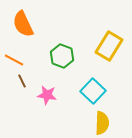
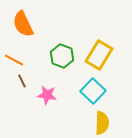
yellow rectangle: moved 10 px left, 9 px down
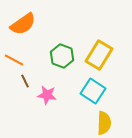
orange semicircle: rotated 100 degrees counterclockwise
brown line: moved 3 px right
cyan square: rotated 10 degrees counterclockwise
yellow semicircle: moved 2 px right
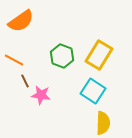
orange semicircle: moved 2 px left, 3 px up
pink star: moved 6 px left
yellow semicircle: moved 1 px left
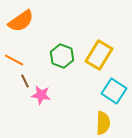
cyan square: moved 21 px right
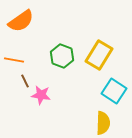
orange line: rotated 18 degrees counterclockwise
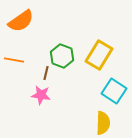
brown line: moved 21 px right, 8 px up; rotated 40 degrees clockwise
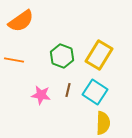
brown line: moved 22 px right, 17 px down
cyan square: moved 19 px left, 1 px down
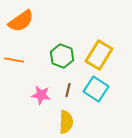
cyan square: moved 1 px right, 3 px up
yellow semicircle: moved 37 px left, 1 px up
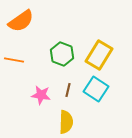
green hexagon: moved 2 px up
